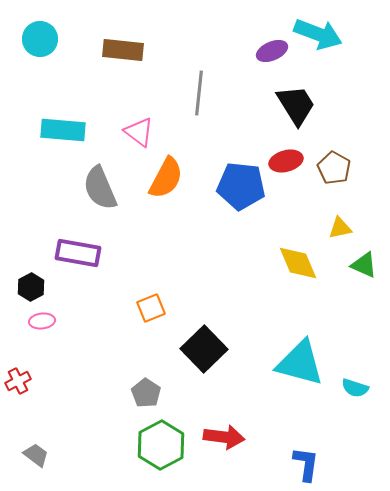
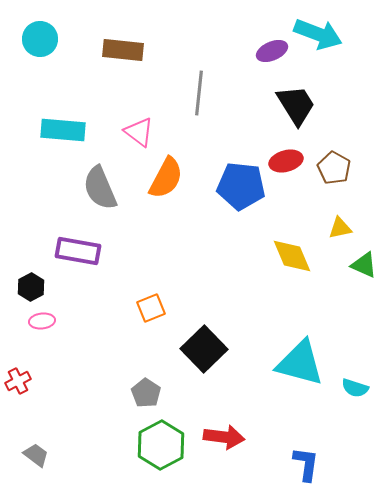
purple rectangle: moved 2 px up
yellow diamond: moved 6 px left, 7 px up
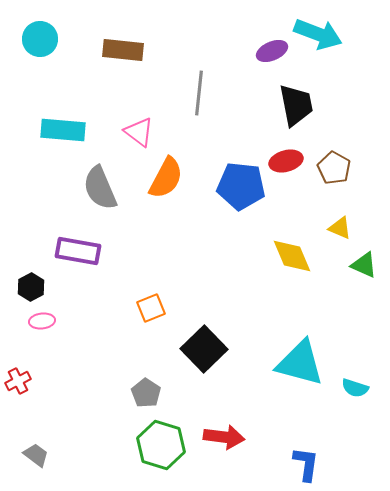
black trapezoid: rotated 21 degrees clockwise
yellow triangle: rotated 35 degrees clockwise
green hexagon: rotated 15 degrees counterclockwise
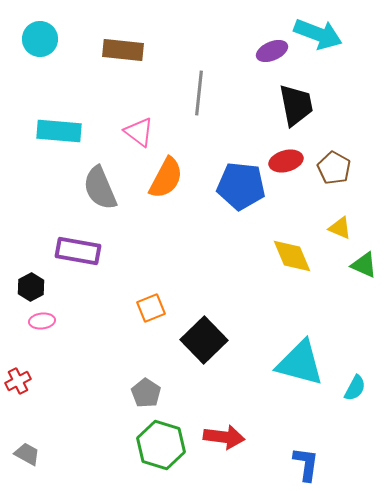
cyan rectangle: moved 4 px left, 1 px down
black square: moved 9 px up
cyan semicircle: rotated 80 degrees counterclockwise
gray trapezoid: moved 9 px left, 1 px up; rotated 8 degrees counterclockwise
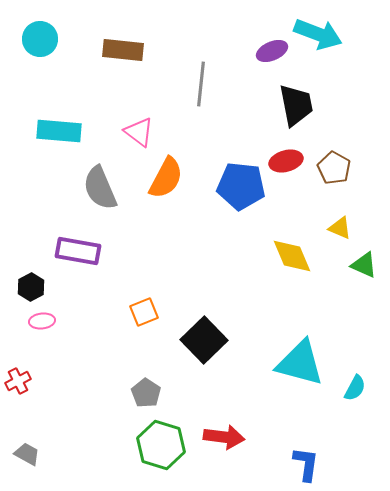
gray line: moved 2 px right, 9 px up
orange square: moved 7 px left, 4 px down
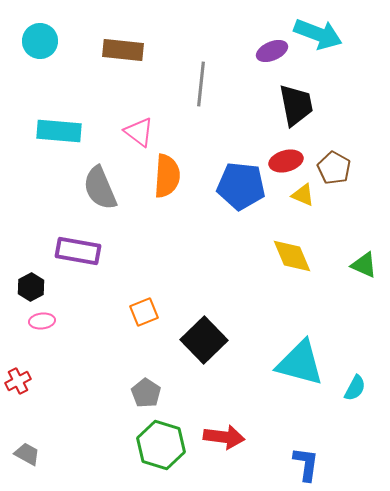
cyan circle: moved 2 px down
orange semicircle: moved 1 px right, 2 px up; rotated 24 degrees counterclockwise
yellow triangle: moved 37 px left, 33 px up
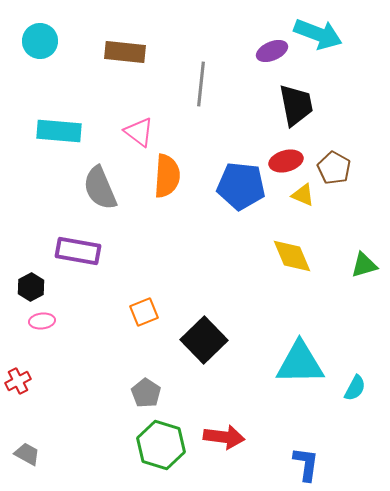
brown rectangle: moved 2 px right, 2 px down
green triangle: rotated 40 degrees counterclockwise
cyan triangle: rotated 16 degrees counterclockwise
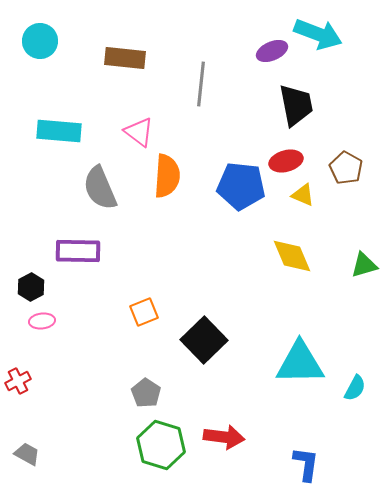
brown rectangle: moved 6 px down
brown pentagon: moved 12 px right
purple rectangle: rotated 9 degrees counterclockwise
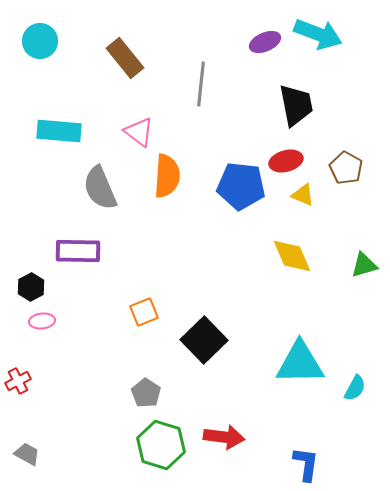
purple ellipse: moved 7 px left, 9 px up
brown rectangle: rotated 45 degrees clockwise
